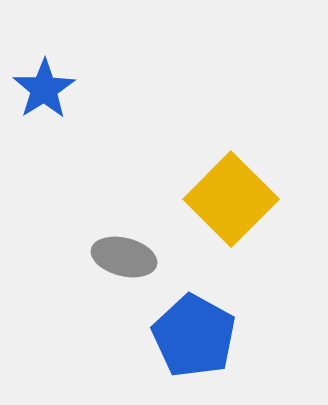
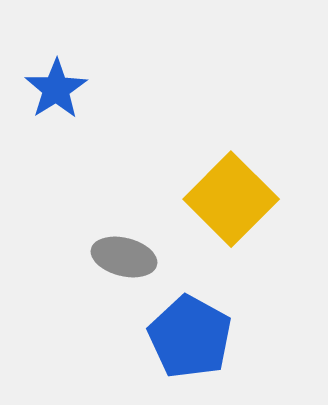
blue star: moved 12 px right
blue pentagon: moved 4 px left, 1 px down
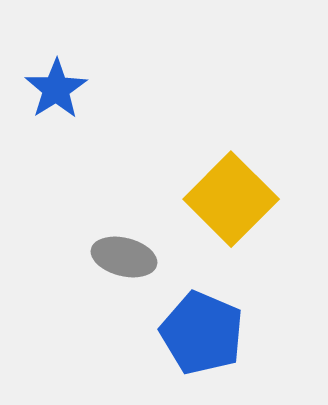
blue pentagon: moved 12 px right, 4 px up; rotated 6 degrees counterclockwise
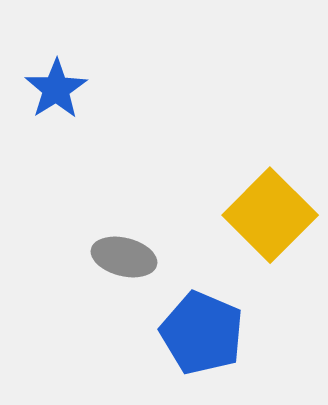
yellow square: moved 39 px right, 16 px down
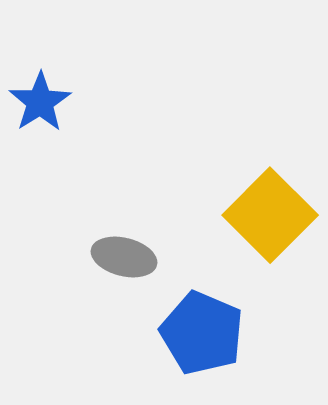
blue star: moved 16 px left, 13 px down
